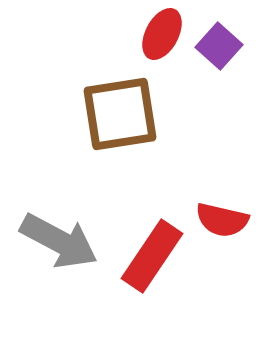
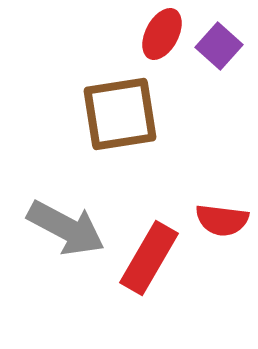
red semicircle: rotated 6 degrees counterclockwise
gray arrow: moved 7 px right, 13 px up
red rectangle: moved 3 px left, 2 px down; rotated 4 degrees counterclockwise
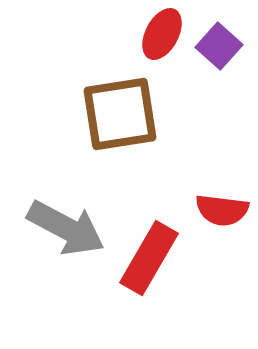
red semicircle: moved 10 px up
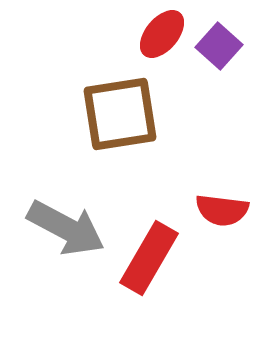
red ellipse: rotated 12 degrees clockwise
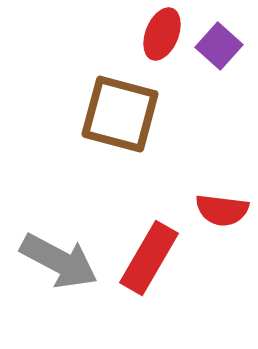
red ellipse: rotated 18 degrees counterclockwise
brown square: rotated 24 degrees clockwise
gray arrow: moved 7 px left, 33 px down
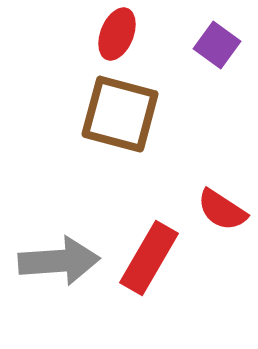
red ellipse: moved 45 px left
purple square: moved 2 px left, 1 px up; rotated 6 degrees counterclockwise
red semicircle: rotated 26 degrees clockwise
gray arrow: rotated 32 degrees counterclockwise
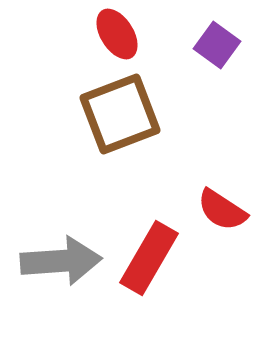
red ellipse: rotated 54 degrees counterclockwise
brown square: rotated 36 degrees counterclockwise
gray arrow: moved 2 px right
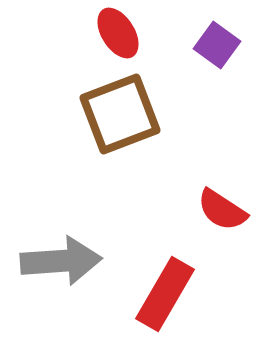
red ellipse: moved 1 px right, 1 px up
red rectangle: moved 16 px right, 36 px down
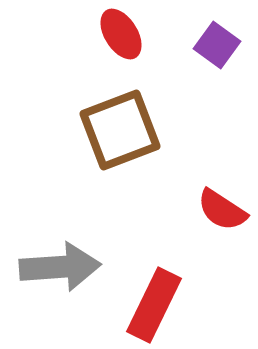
red ellipse: moved 3 px right, 1 px down
brown square: moved 16 px down
gray arrow: moved 1 px left, 6 px down
red rectangle: moved 11 px left, 11 px down; rotated 4 degrees counterclockwise
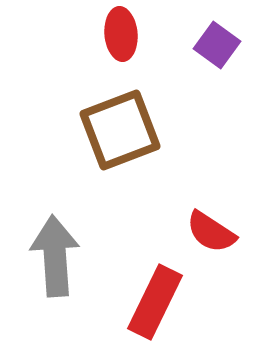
red ellipse: rotated 27 degrees clockwise
red semicircle: moved 11 px left, 22 px down
gray arrow: moved 5 px left, 11 px up; rotated 90 degrees counterclockwise
red rectangle: moved 1 px right, 3 px up
